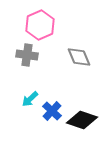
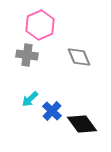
black diamond: moved 4 px down; rotated 36 degrees clockwise
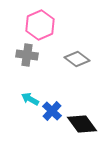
gray diamond: moved 2 px left, 2 px down; rotated 30 degrees counterclockwise
cyan arrow: rotated 72 degrees clockwise
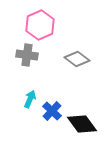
cyan arrow: rotated 84 degrees clockwise
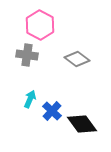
pink hexagon: rotated 8 degrees counterclockwise
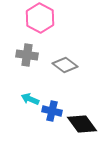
pink hexagon: moved 7 px up
gray diamond: moved 12 px left, 6 px down
cyan arrow: rotated 90 degrees counterclockwise
blue cross: rotated 30 degrees counterclockwise
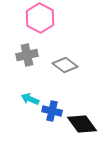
gray cross: rotated 20 degrees counterclockwise
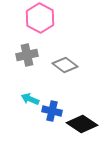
black diamond: rotated 20 degrees counterclockwise
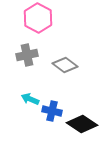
pink hexagon: moved 2 px left
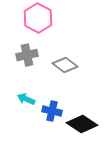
cyan arrow: moved 4 px left
